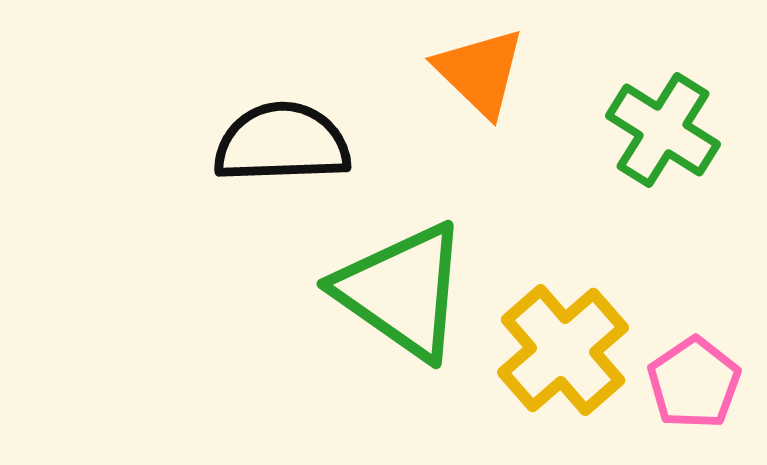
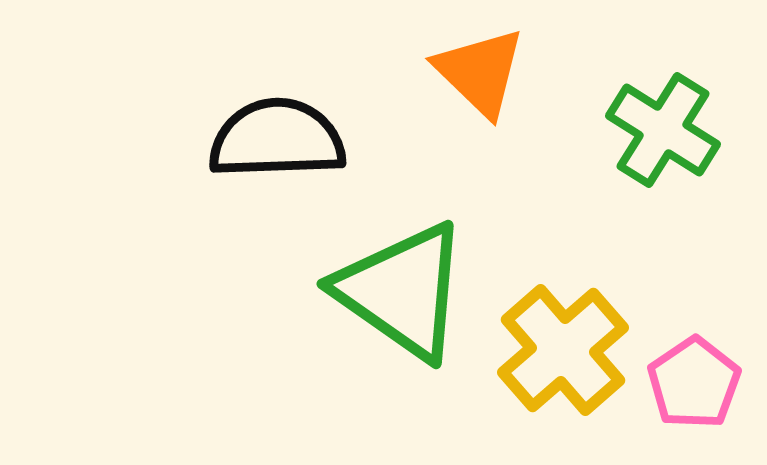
black semicircle: moved 5 px left, 4 px up
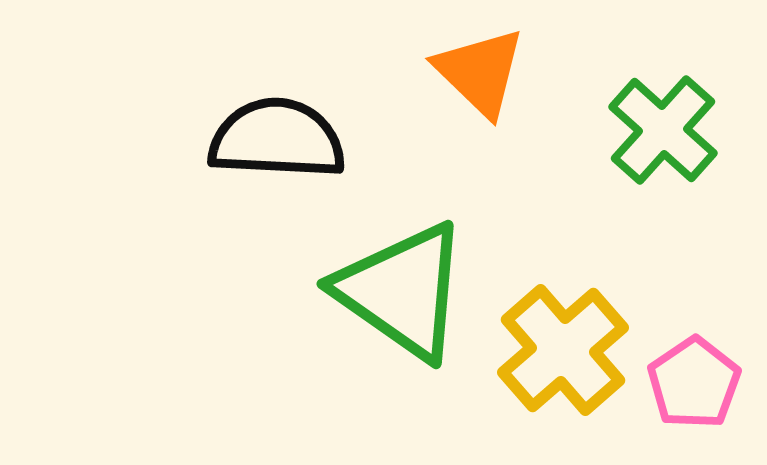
green cross: rotated 10 degrees clockwise
black semicircle: rotated 5 degrees clockwise
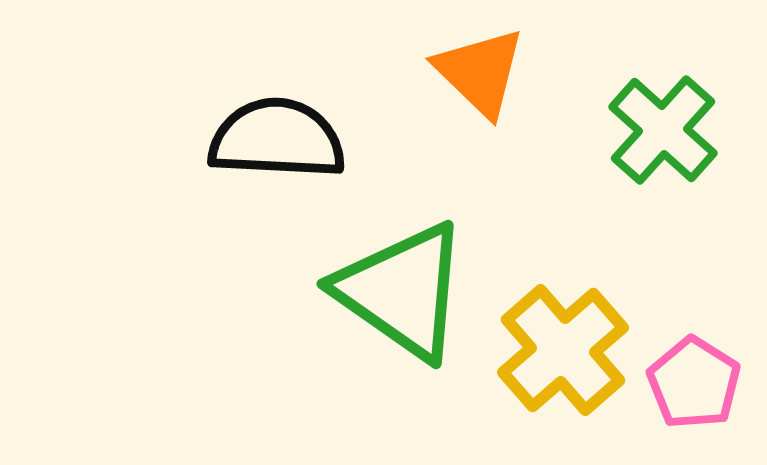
pink pentagon: rotated 6 degrees counterclockwise
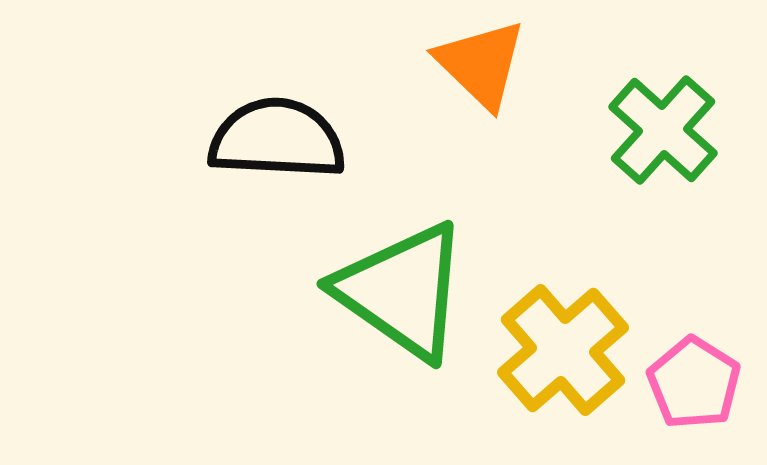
orange triangle: moved 1 px right, 8 px up
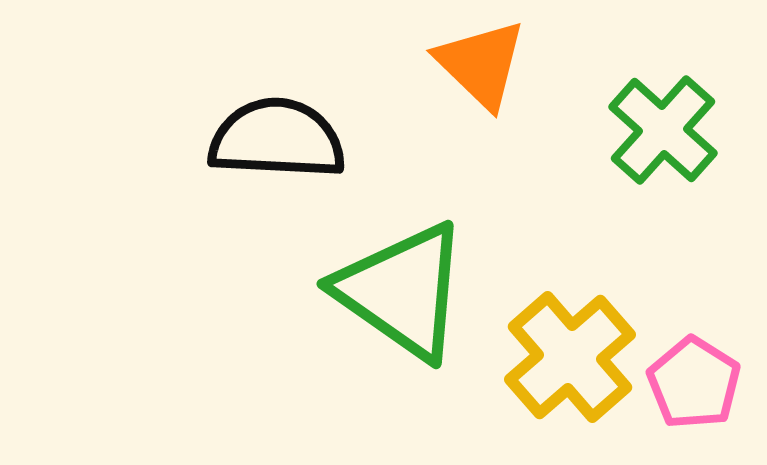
yellow cross: moved 7 px right, 7 px down
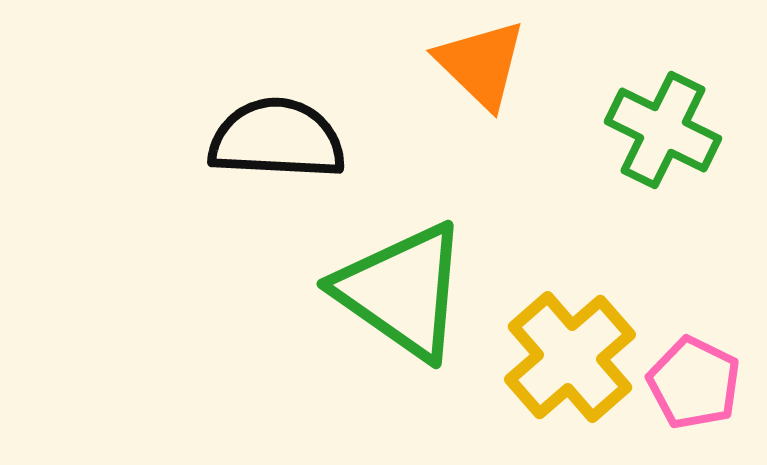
green cross: rotated 16 degrees counterclockwise
pink pentagon: rotated 6 degrees counterclockwise
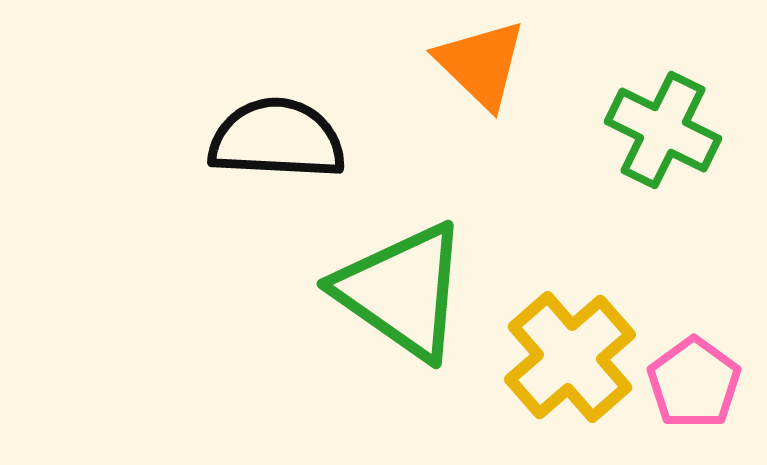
pink pentagon: rotated 10 degrees clockwise
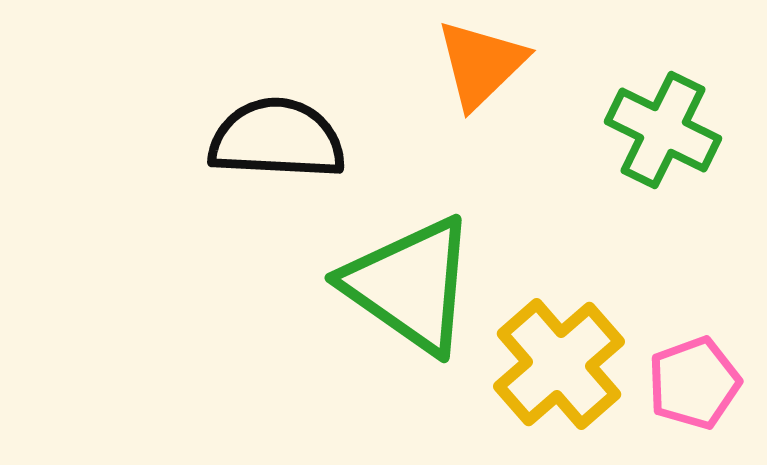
orange triangle: rotated 32 degrees clockwise
green triangle: moved 8 px right, 6 px up
yellow cross: moved 11 px left, 7 px down
pink pentagon: rotated 16 degrees clockwise
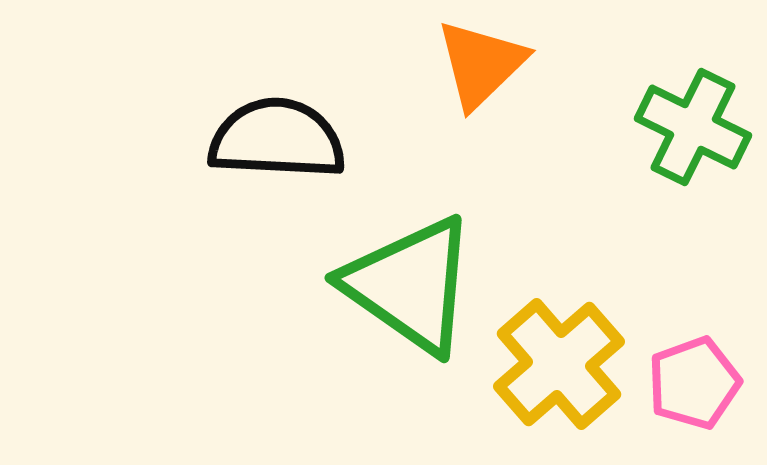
green cross: moved 30 px right, 3 px up
